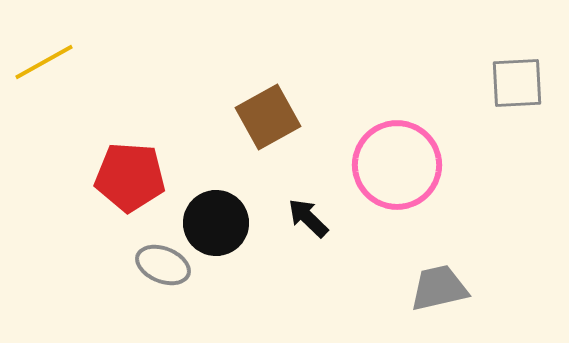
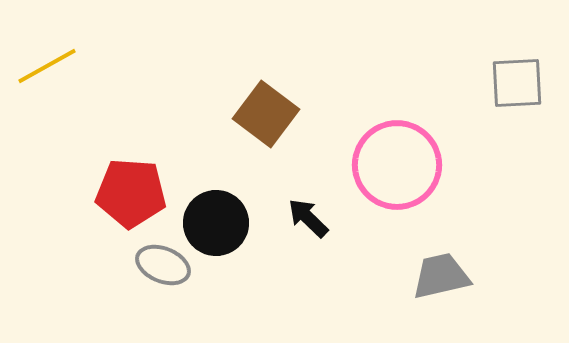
yellow line: moved 3 px right, 4 px down
brown square: moved 2 px left, 3 px up; rotated 24 degrees counterclockwise
red pentagon: moved 1 px right, 16 px down
gray trapezoid: moved 2 px right, 12 px up
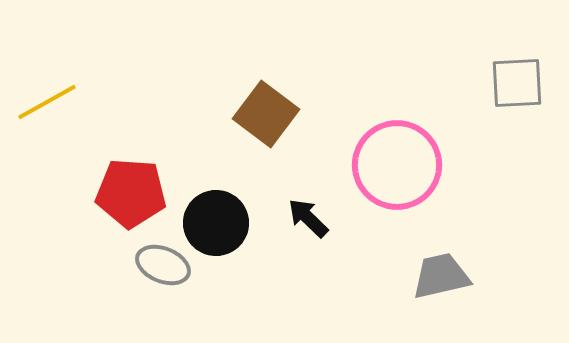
yellow line: moved 36 px down
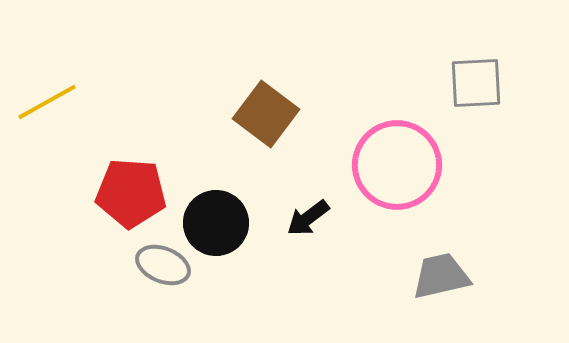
gray square: moved 41 px left
black arrow: rotated 81 degrees counterclockwise
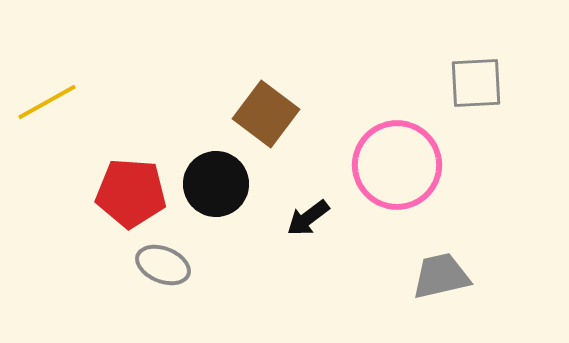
black circle: moved 39 px up
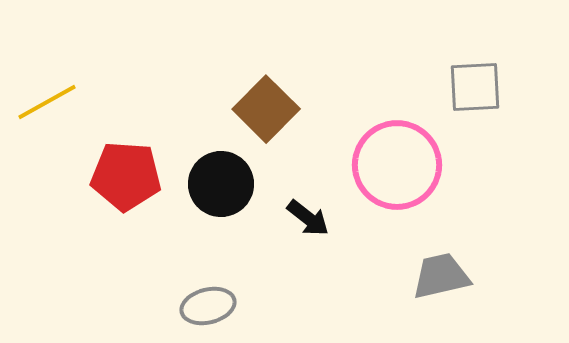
gray square: moved 1 px left, 4 px down
brown square: moved 5 px up; rotated 8 degrees clockwise
black circle: moved 5 px right
red pentagon: moved 5 px left, 17 px up
black arrow: rotated 105 degrees counterclockwise
gray ellipse: moved 45 px right, 41 px down; rotated 36 degrees counterclockwise
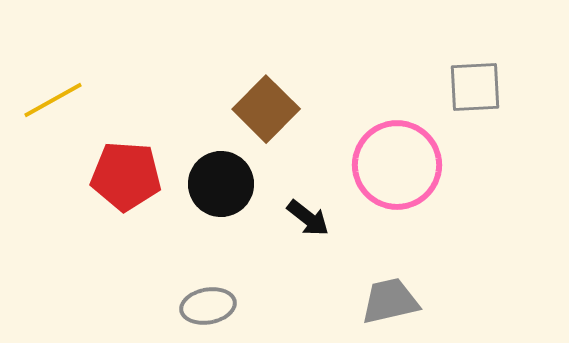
yellow line: moved 6 px right, 2 px up
gray trapezoid: moved 51 px left, 25 px down
gray ellipse: rotated 4 degrees clockwise
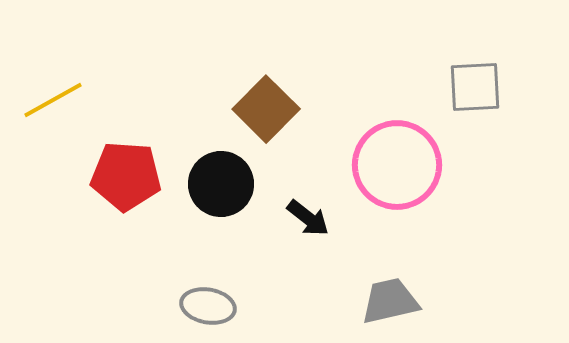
gray ellipse: rotated 20 degrees clockwise
